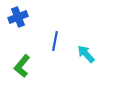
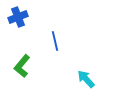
blue line: rotated 24 degrees counterclockwise
cyan arrow: moved 25 px down
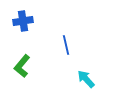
blue cross: moved 5 px right, 4 px down; rotated 12 degrees clockwise
blue line: moved 11 px right, 4 px down
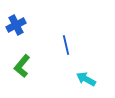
blue cross: moved 7 px left, 4 px down; rotated 18 degrees counterclockwise
cyan arrow: rotated 18 degrees counterclockwise
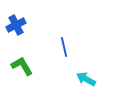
blue line: moved 2 px left, 2 px down
green L-shape: rotated 110 degrees clockwise
